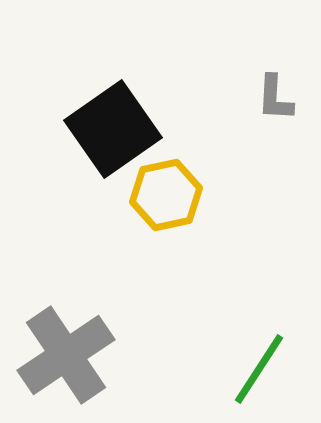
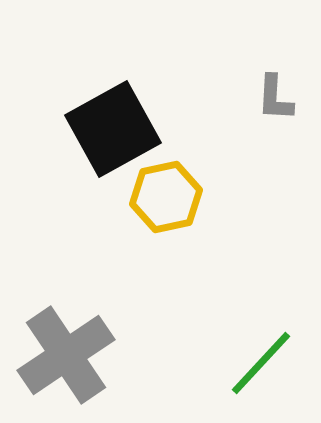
black square: rotated 6 degrees clockwise
yellow hexagon: moved 2 px down
green line: moved 2 px right, 6 px up; rotated 10 degrees clockwise
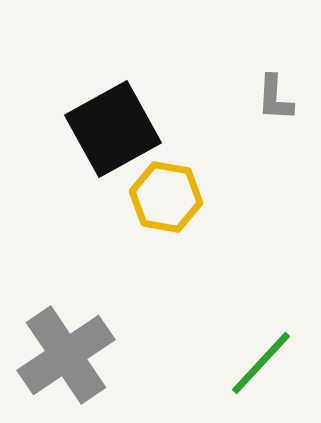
yellow hexagon: rotated 22 degrees clockwise
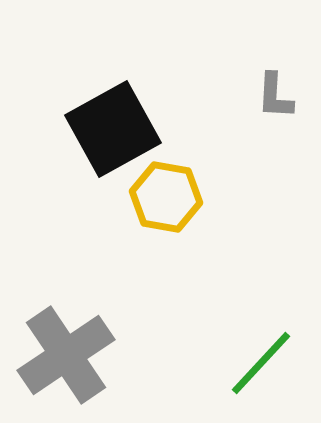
gray L-shape: moved 2 px up
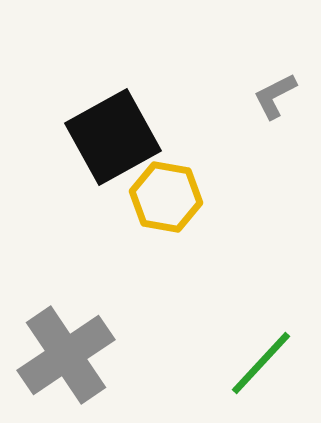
gray L-shape: rotated 60 degrees clockwise
black square: moved 8 px down
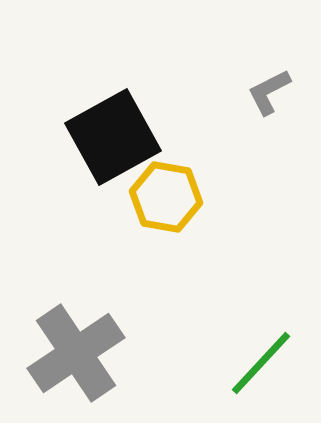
gray L-shape: moved 6 px left, 4 px up
gray cross: moved 10 px right, 2 px up
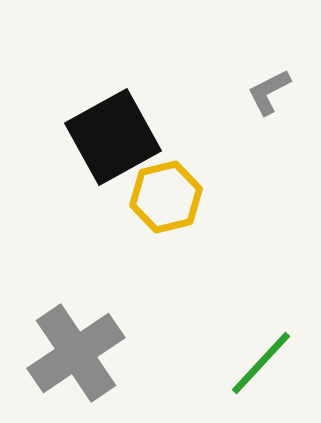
yellow hexagon: rotated 24 degrees counterclockwise
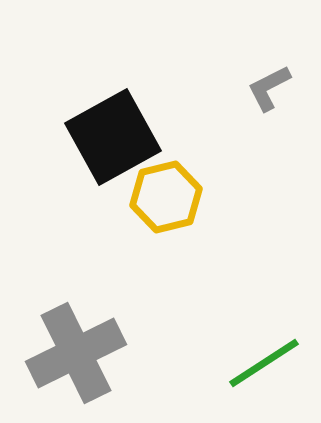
gray L-shape: moved 4 px up
gray cross: rotated 8 degrees clockwise
green line: moved 3 px right; rotated 14 degrees clockwise
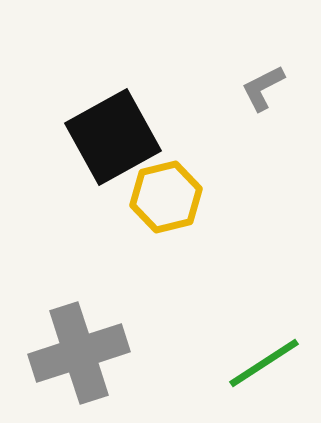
gray L-shape: moved 6 px left
gray cross: moved 3 px right; rotated 8 degrees clockwise
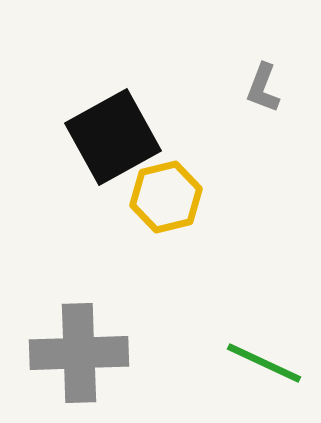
gray L-shape: rotated 42 degrees counterclockwise
gray cross: rotated 16 degrees clockwise
green line: rotated 58 degrees clockwise
